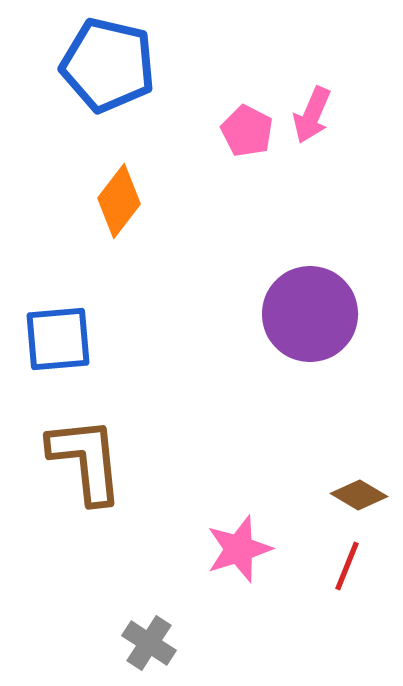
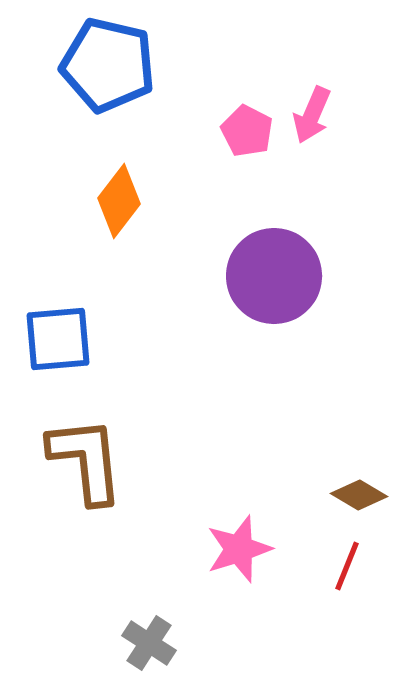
purple circle: moved 36 px left, 38 px up
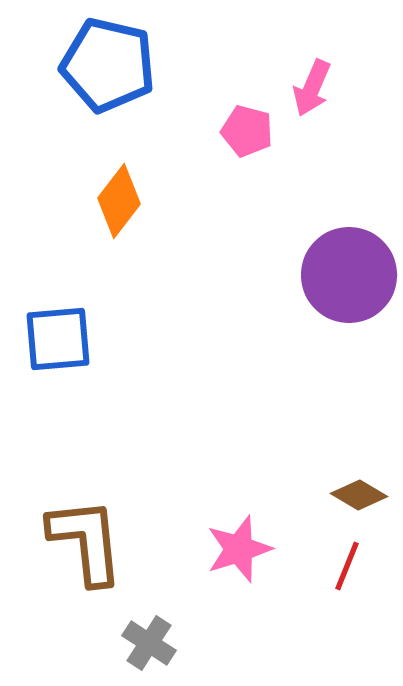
pink arrow: moved 27 px up
pink pentagon: rotated 12 degrees counterclockwise
purple circle: moved 75 px right, 1 px up
brown L-shape: moved 81 px down
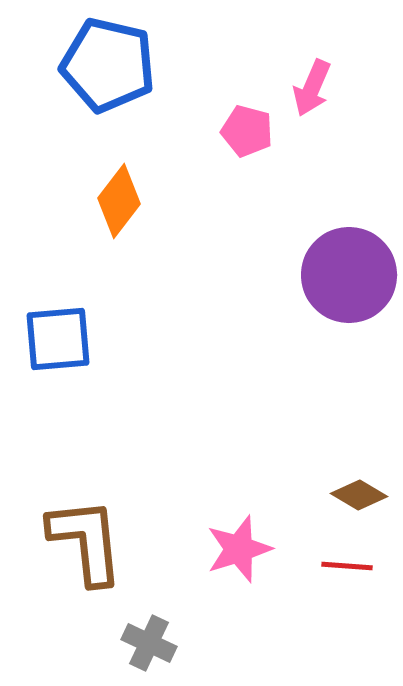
red line: rotated 72 degrees clockwise
gray cross: rotated 8 degrees counterclockwise
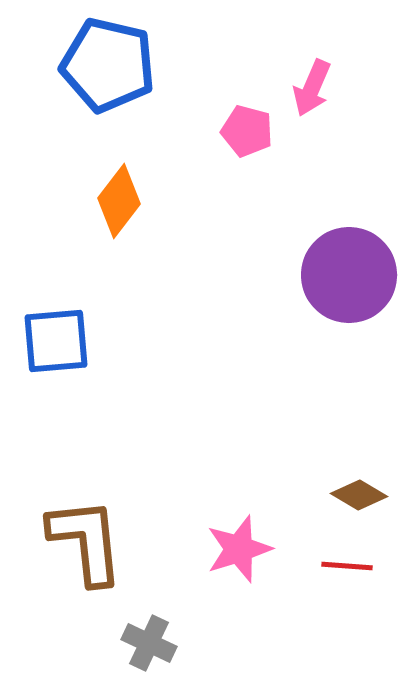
blue square: moved 2 px left, 2 px down
